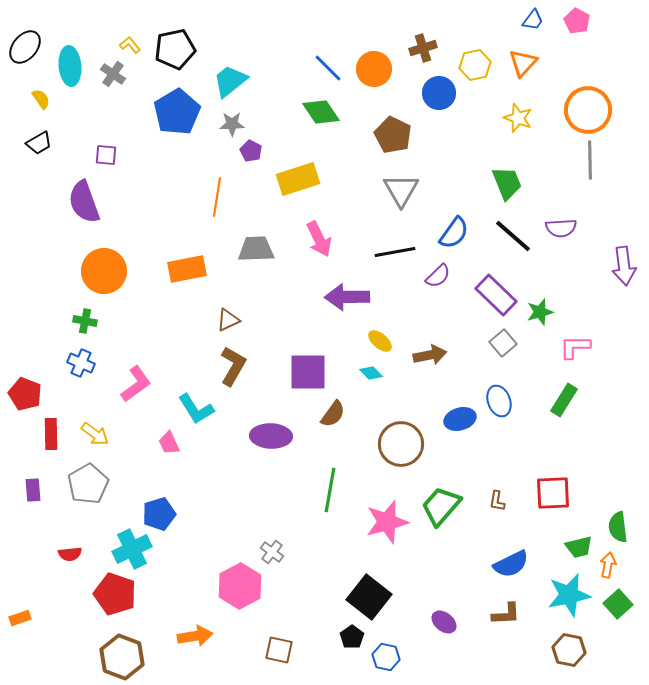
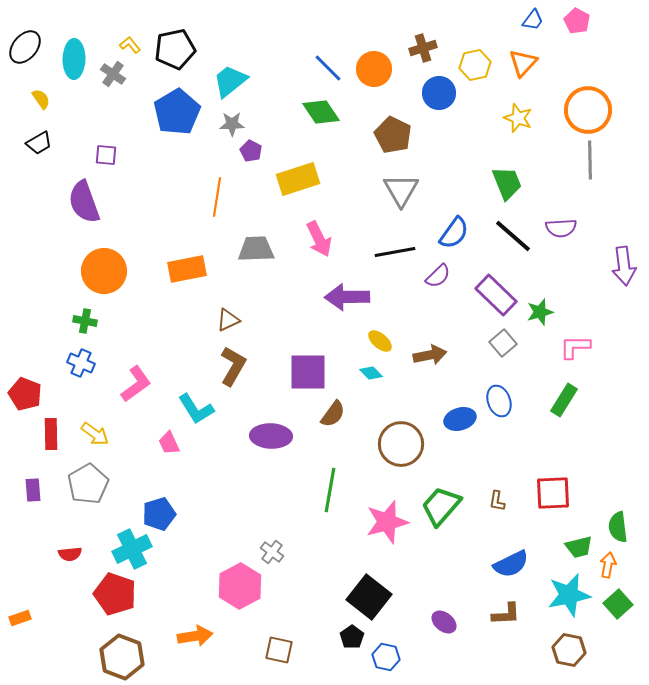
cyan ellipse at (70, 66): moved 4 px right, 7 px up; rotated 6 degrees clockwise
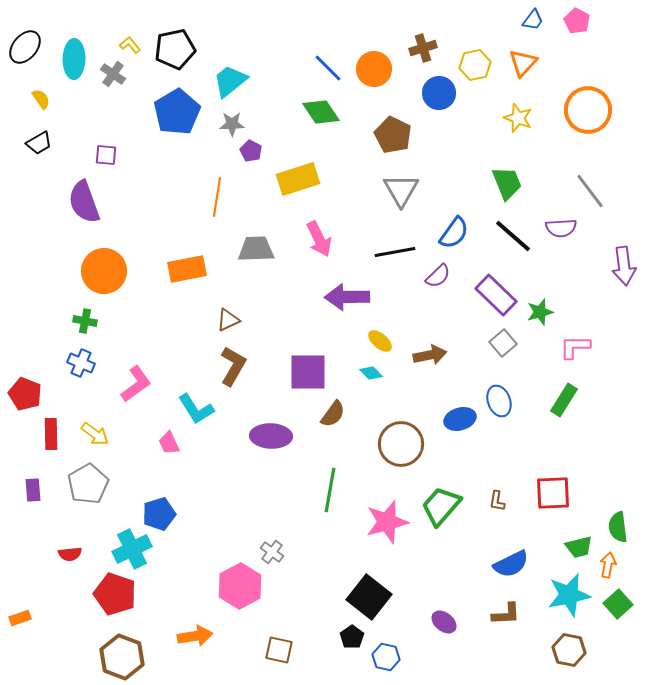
gray line at (590, 160): moved 31 px down; rotated 36 degrees counterclockwise
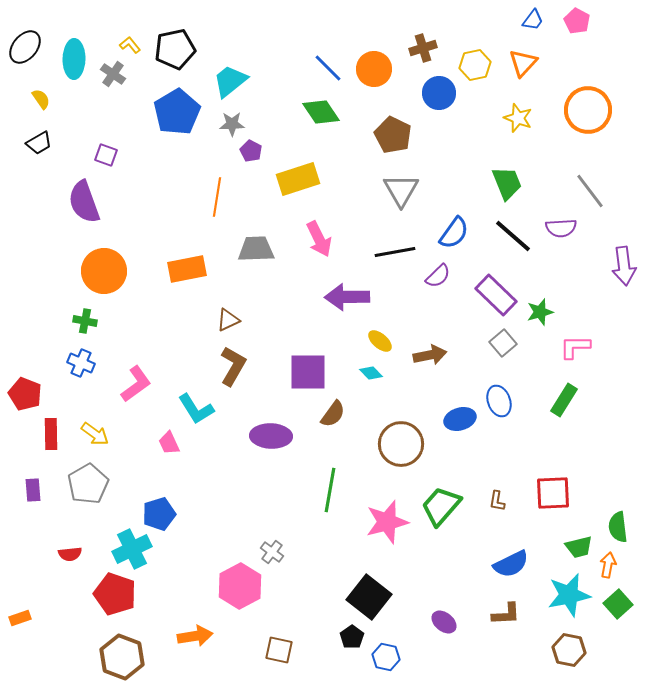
purple square at (106, 155): rotated 15 degrees clockwise
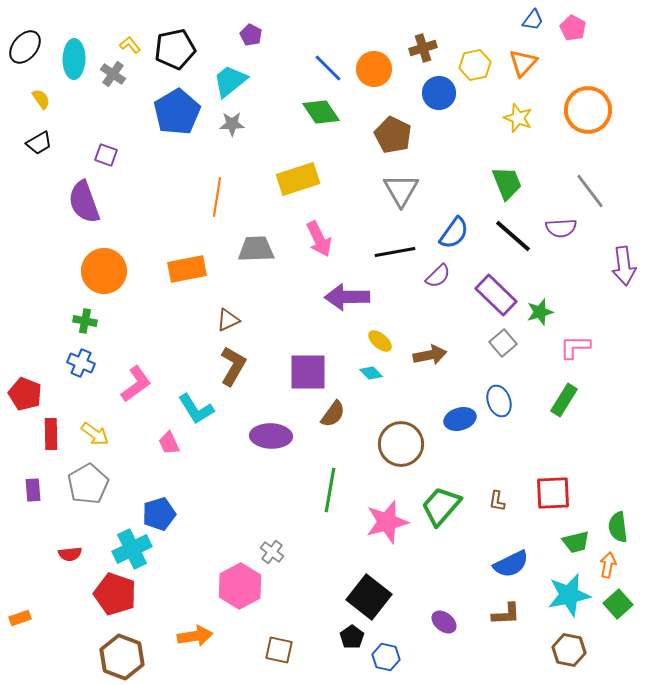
pink pentagon at (577, 21): moved 4 px left, 7 px down
purple pentagon at (251, 151): moved 116 px up
green trapezoid at (579, 547): moved 3 px left, 5 px up
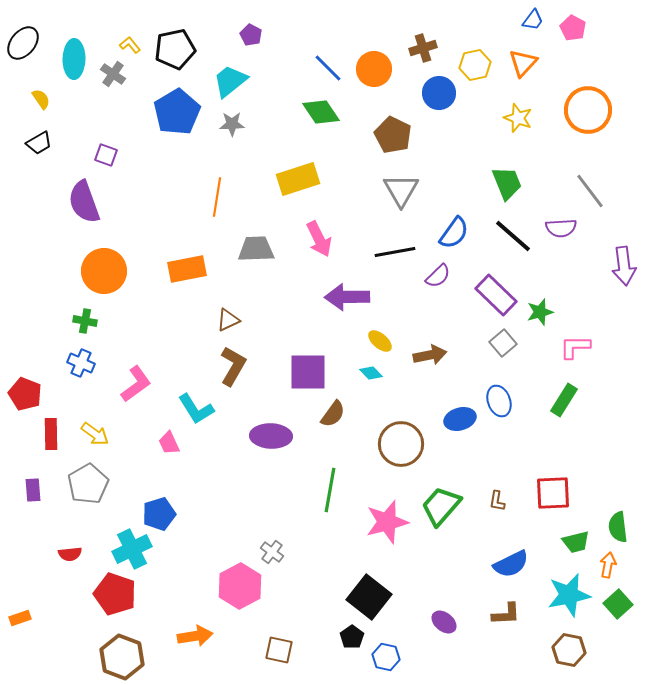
black ellipse at (25, 47): moved 2 px left, 4 px up
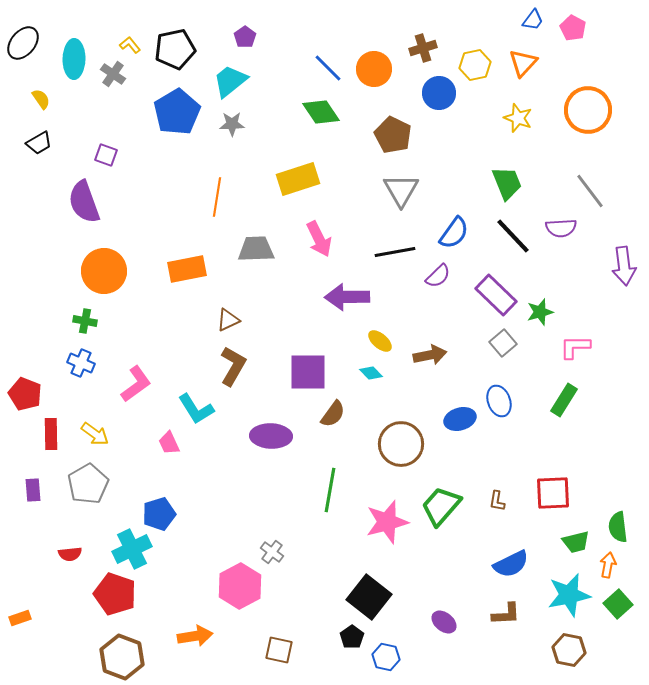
purple pentagon at (251, 35): moved 6 px left, 2 px down; rotated 10 degrees clockwise
black line at (513, 236): rotated 6 degrees clockwise
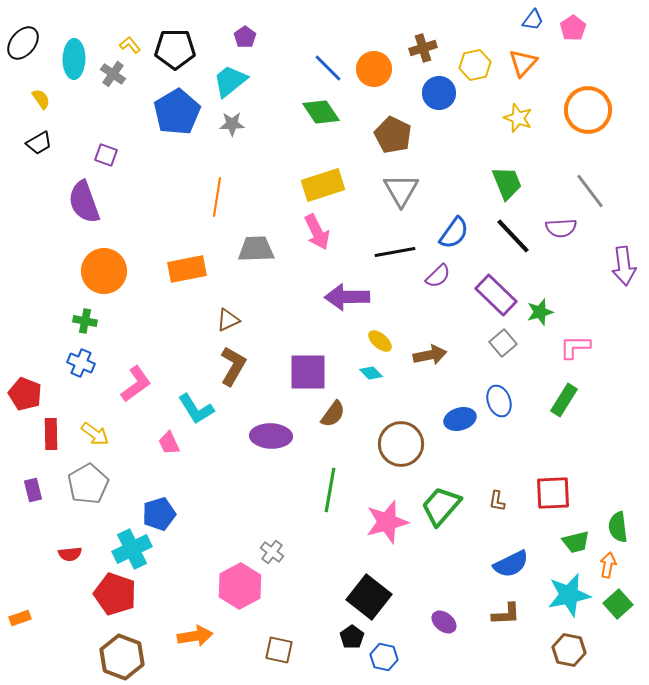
pink pentagon at (573, 28): rotated 10 degrees clockwise
black pentagon at (175, 49): rotated 12 degrees clockwise
yellow rectangle at (298, 179): moved 25 px right, 6 px down
pink arrow at (319, 239): moved 2 px left, 7 px up
purple rectangle at (33, 490): rotated 10 degrees counterclockwise
blue hexagon at (386, 657): moved 2 px left
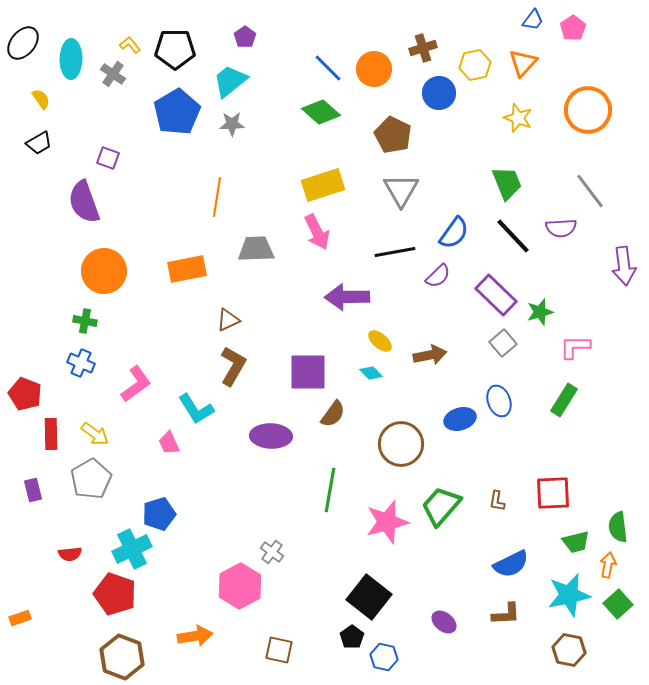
cyan ellipse at (74, 59): moved 3 px left
green diamond at (321, 112): rotated 15 degrees counterclockwise
purple square at (106, 155): moved 2 px right, 3 px down
gray pentagon at (88, 484): moved 3 px right, 5 px up
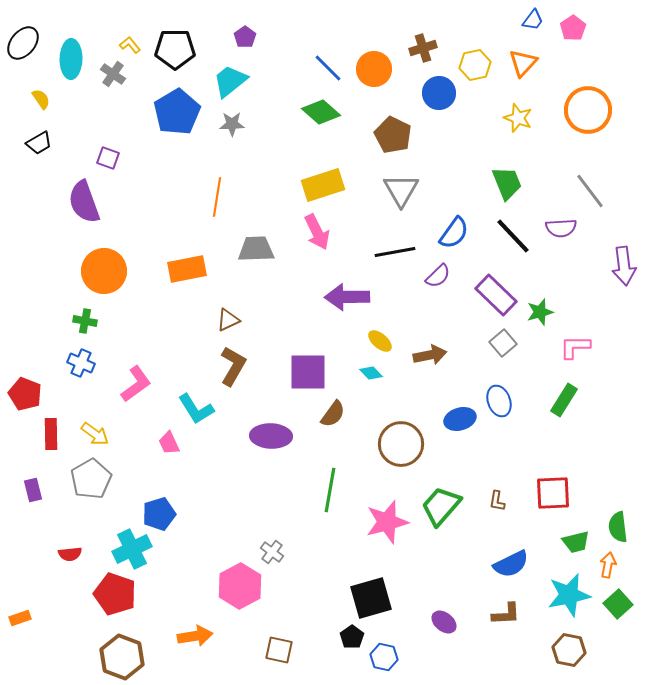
black square at (369, 597): moved 2 px right, 1 px down; rotated 36 degrees clockwise
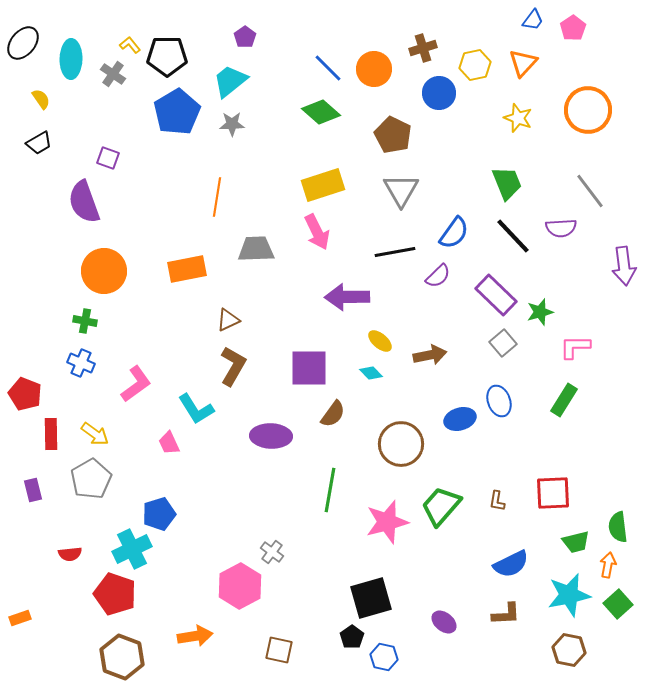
black pentagon at (175, 49): moved 8 px left, 7 px down
purple square at (308, 372): moved 1 px right, 4 px up
